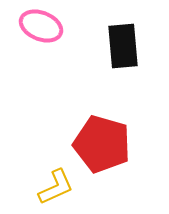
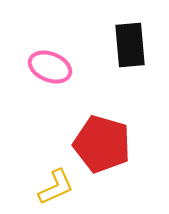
pink ellipse: moved 9 px right, 41 px down
black rectangle: moved 7 px right, 1 px up
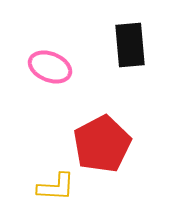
red pentagon: rotated 28 degrees clockwise
yellow L-shape: rotated 27 degrees clockwise
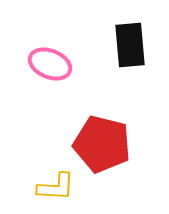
pink ellipse: moved 3 px up
red pentagon: rotated 30 degrees counterclockwise
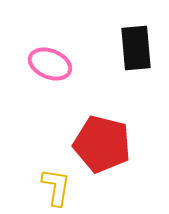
black rectangle: moved 6 px right, 3 px down
yellow L-shape: rotated 84 degrees counterclockwise
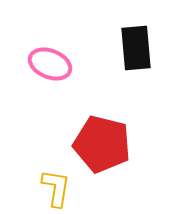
yellow L-shape: moved 1 px down
